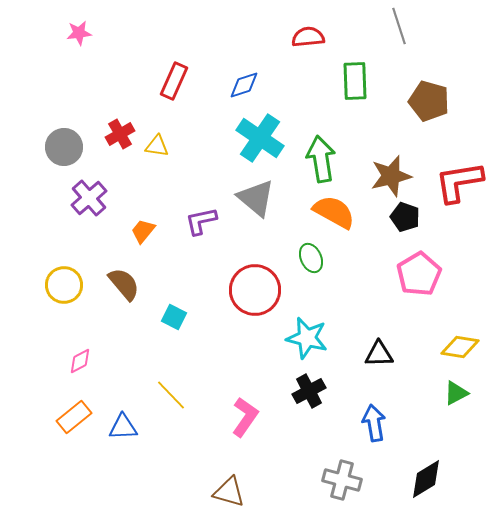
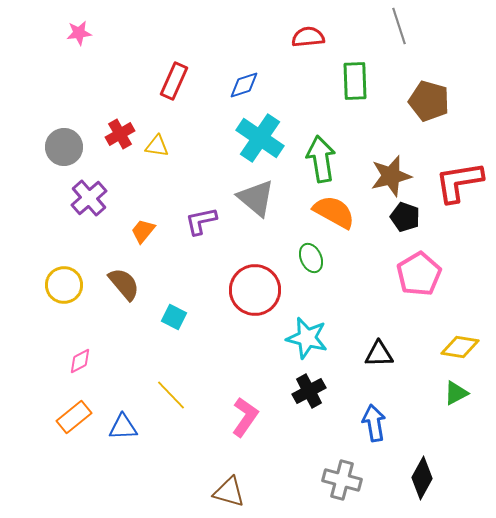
black diamond: moved 4 px left, 1 px up; rotated 30 degrees counterclockwise
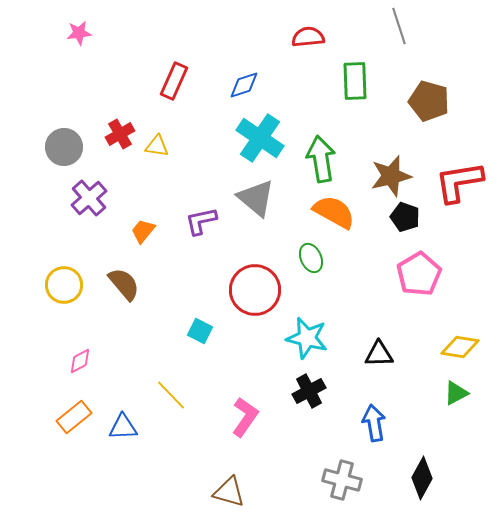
cyan square: moved 26 px right, 14 px down
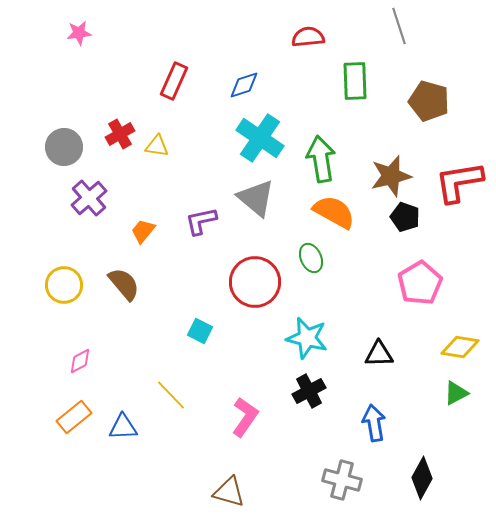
pink pentagon: moved 1 px right, 9 px down
red circle: moved 8 px up
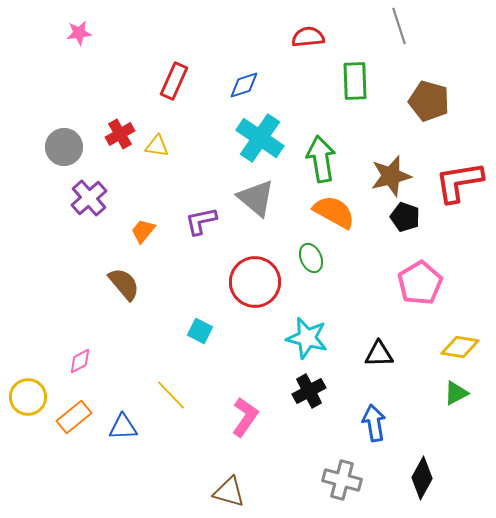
yellow circle: moved 36 px left, 112 px down
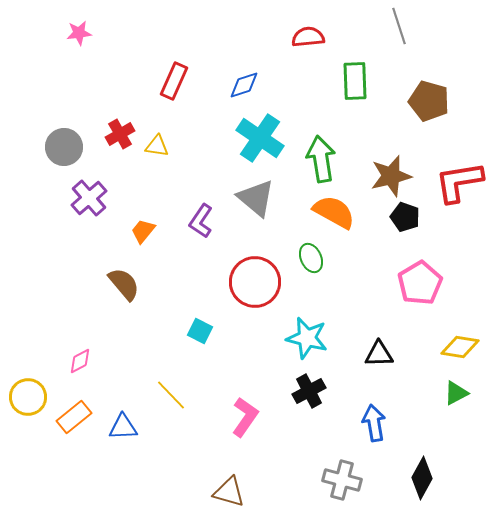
purple L-shape: rotated 44 degrees counterclockwise
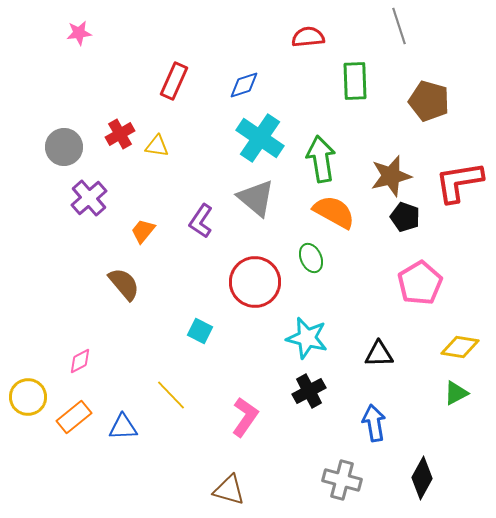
brown triangle: moved 2 px up
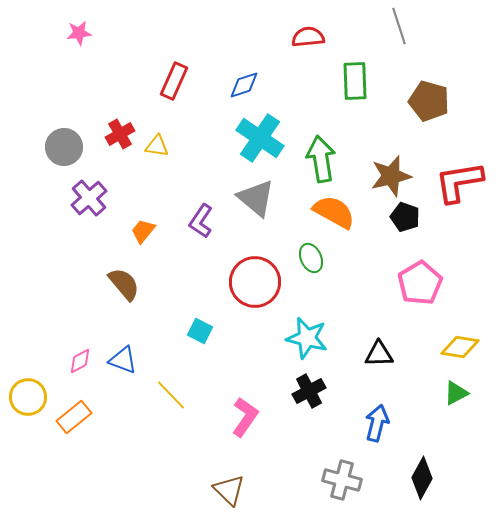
blue arrow: moved 3 px right; rotated 24 degrees clockwise
blue triangle: moved 67 px up; rotated 24 degrees clockwise
brown triangle: rotated 28 degrees clockwise
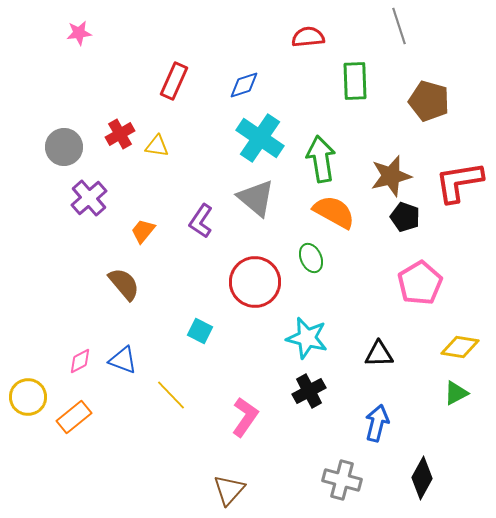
brown triangle: rotated 28 degrees clockwise
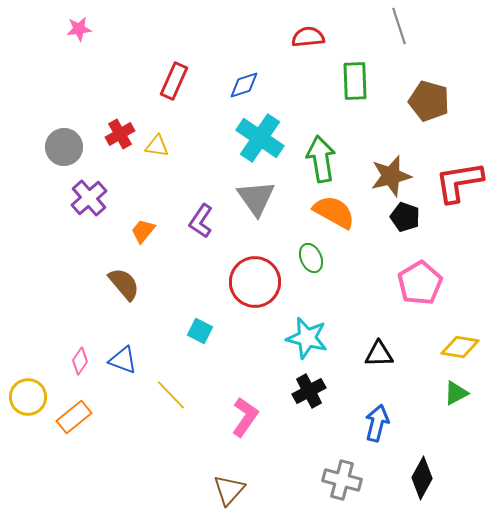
pink star: moved 4 px up
gray triangle: rotated 15 degrees clockwise
pink diamond: rotated 28 degrees counterclockwise
